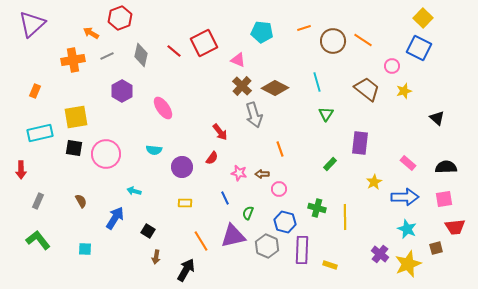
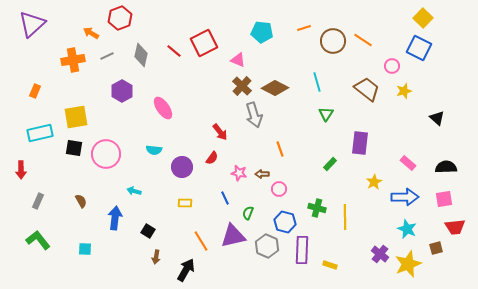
blue arrow at (115, 218): rotated 25 degrees counterclockwise
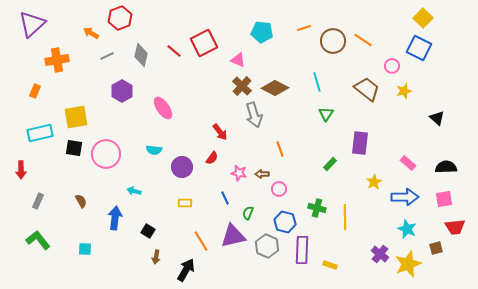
orange cross at (73, 60): moved 16 px left
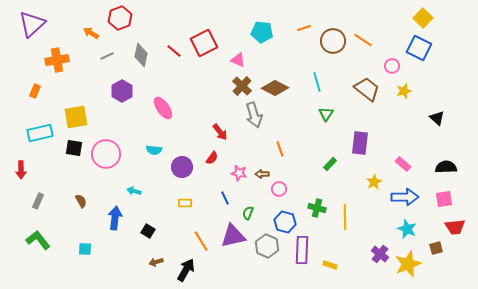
pink rectangle at (408, 163): moved 5 px left, 1 px down
brown arrow at (156, 257): moved 5 px down; rotated 64 degrees clockwise
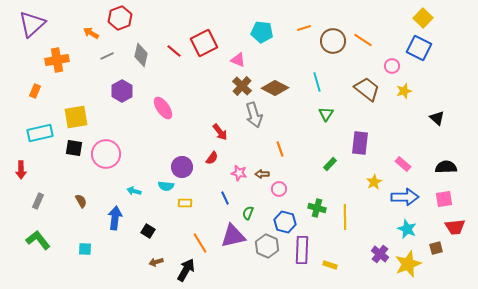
cyan semicircle at (154, 150): moved 12 px right, 36 px down
orange line at (201, 241): moved 1 px left, 2 px down
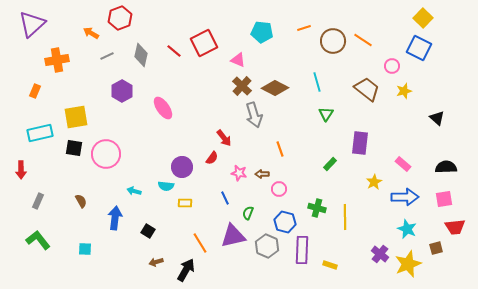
red arrow at (220, 132): moved 4 px right, 6 px down
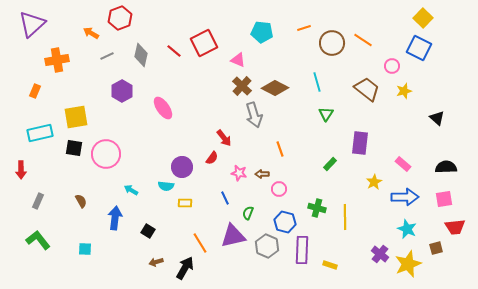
brown circle at (333, 41): moved 1 px left, 2 px down
cyan arrow at (134, 191): moved 3 px left, 1 px up; rotated 16 degrees clockwise
black arrow at (186, 270): moved 1 px left, 2 px up
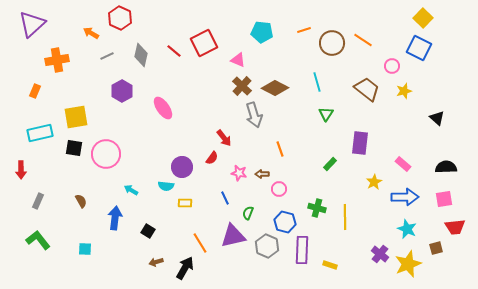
red hexagon at (120, 18): rotated 15 degrees counterclockwise
orange line at (304, 28): moved 2 px down
